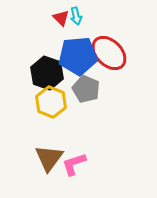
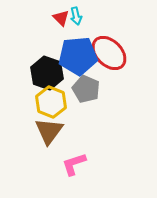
brown triangle: moved 27 px up
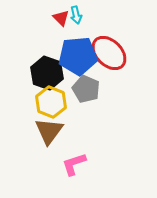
cyan arrow: moved 1 px up
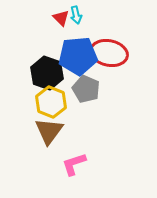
red ellipse: rotated 33 degrees counterclockwise
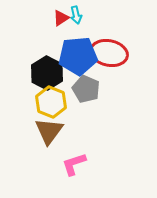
red triangle: rotated 42 degrees clockwise
black hexagon: rotated 8 degrees clockwise
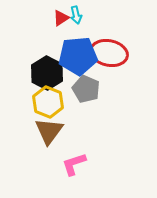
yellow hexagon: moved 3 px left
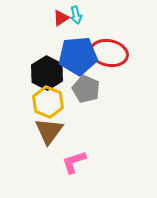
pink L-shape: moved 2 px up
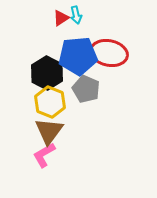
yellow hexagon: moved 2 px right
pink L-shape: moved 30 px left, 7 px up; rotated 12 degrees counterclockwise
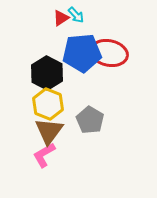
cyan arrow: rotated 30 degrees counterclockwise
blue pentagon: moved 4 px right, 3 px up
gray pentagon: moved 4 px right, 31 px down; rotated 8 degrees clockwise
yellow hexagon: moved 2 px left, 2 px down
